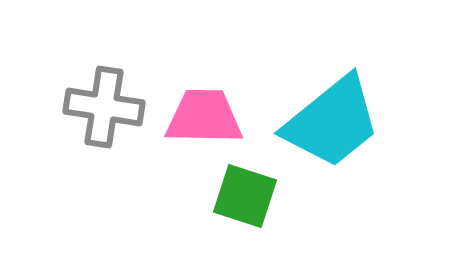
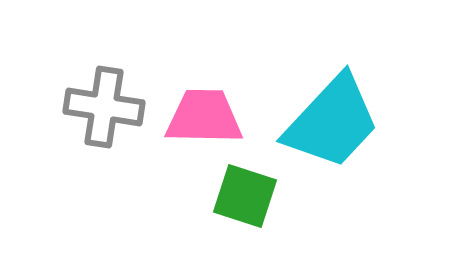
cyan trapezoid: rotated 8 degrees counterclockwise
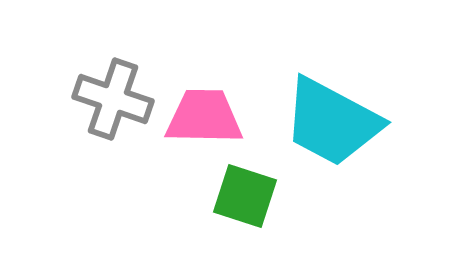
gray cross: moved 9 px right, 8 px up; rotated 10 degrees clockwise
cyan trapezoid: rotated 75 degrees clockwise
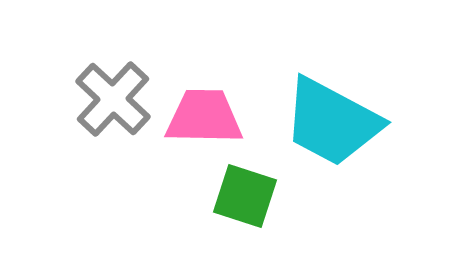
gray cross: rotated 24 degrees clockwise
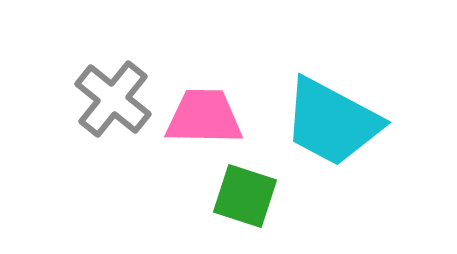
gray cross: rotated 4 degrees counterclockwise
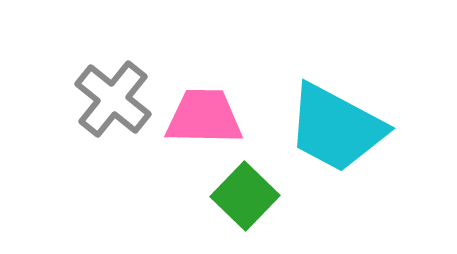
cyan trapezoid: moved 4 px right, 6 px down
green square: rotated 26 degrees clockwise
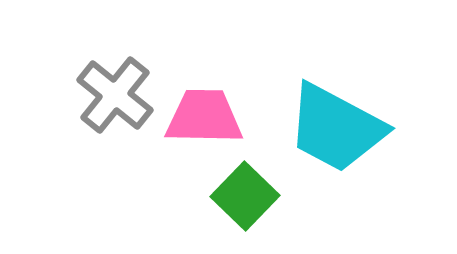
gray cross: moved 2 px right, 4 px up
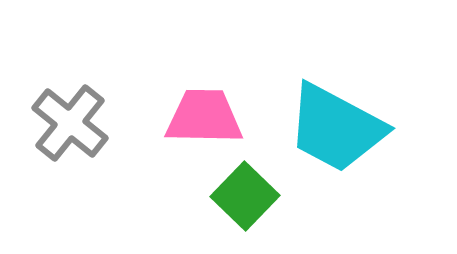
gray cross: moved 45 px left, 28 px down
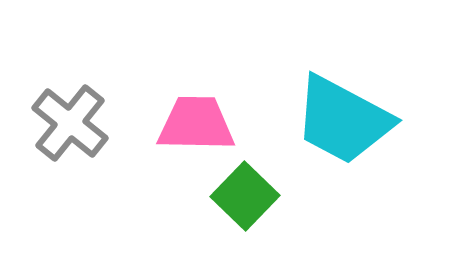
pink trapezoid: moved 8 px left, 7 px down
cyan trapezoid: moved 7 px right, 8 px up
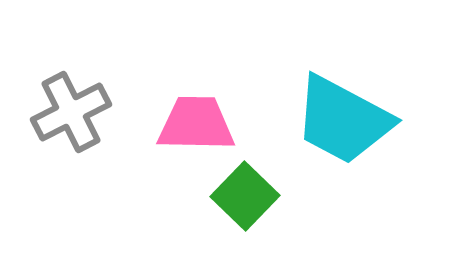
gray cross: moved 1 px right, 11 px up; rotated 24 degrees clockwise
